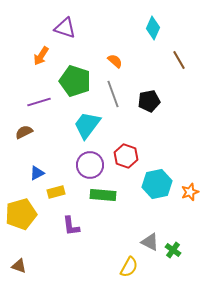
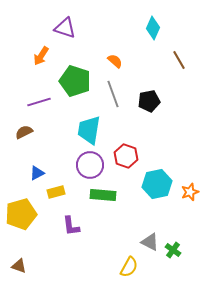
cyan trapezoid: moved 2 px right, 5 px down; rotated 28 degrees counterclockwise
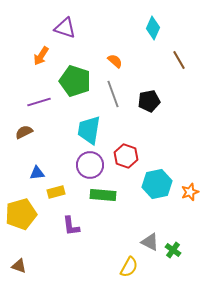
blue triangle: rotated 21 degrees clockwise
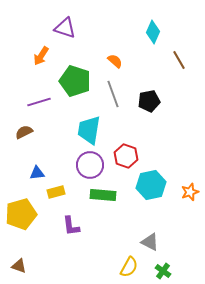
cyan diamond: moved 4 px down
cyan hexagon: moved 6 px left, 1 px down
green cross: moved 10 px left, 21 px down
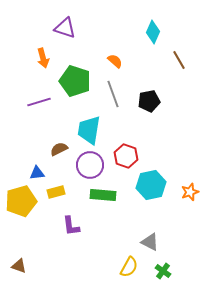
orange arrow: moved 2 px right, 2 px down; rotated 48 degrees counterclockwise
brown semicircle: moved 35 px right, 17 px down
yellow pentagon: moved 13 px up
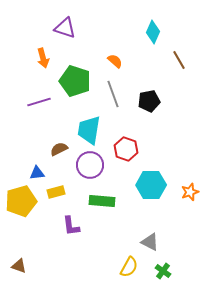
red hexagon: moved 7 px up
cyan hexagon: rotated 12 degrees clockwise
green rectangle: moved 1 px left, 6 px down
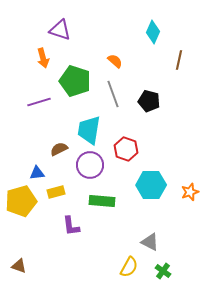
purple triangle: moved 5 px left, 2 px down
brown line: rotated 42 degrees clockwise
black pentagon: rotated 25 degrees clockwise
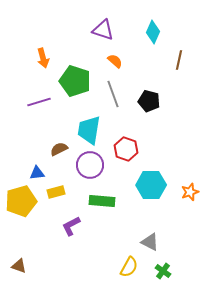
purple triangle: moved 43 px right
purple L-shape: rotated 70 degrees clockwise
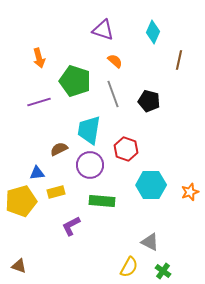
orange arrow: moved 4 px left
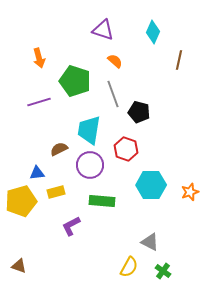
black pentagon: moved 10 px left, 11 px down
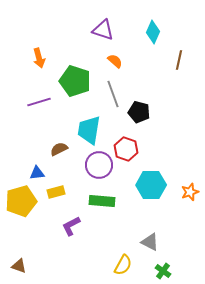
purple circle: moved 9 px right
yellow semicircle: moved 6 px left, 2 px up
